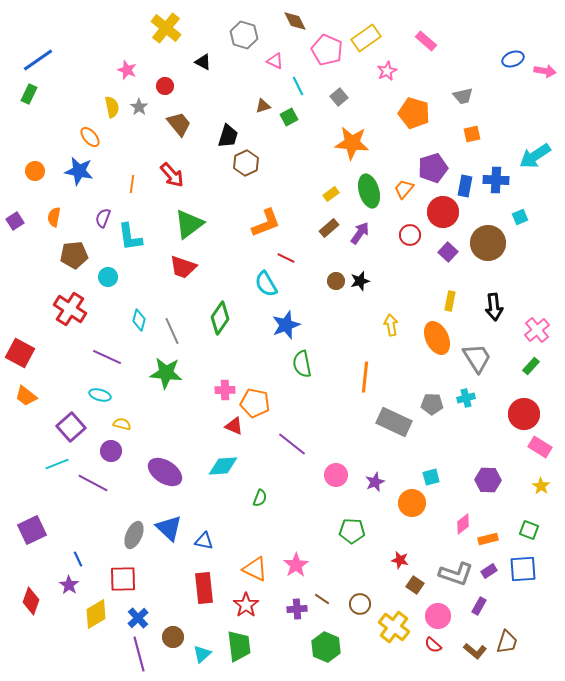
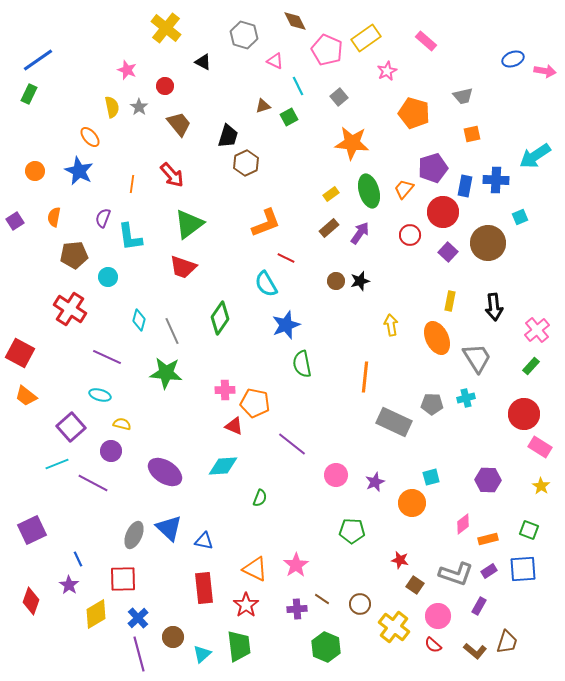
blue star at (79, 171): rotated 16 degrees clockwise
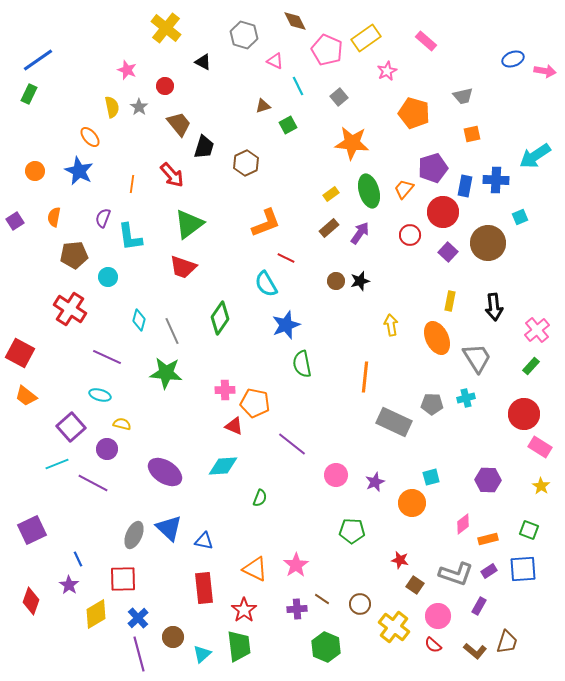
green square at (289, 117): moved 1 px left, 8 px down
black trapezoid at (228, 136): moved 24 px left, 11 px down
purple circle at (111, 451): moved 4 px left, 2 px up
red star at (246, 605): moved 2 px left, 5 px down
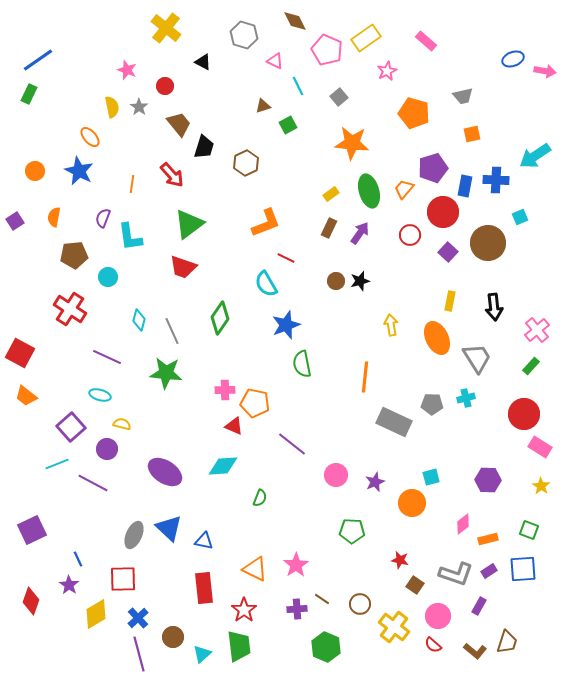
brown rectangle at (329, 228): rotated 24 degrees counterclockwise
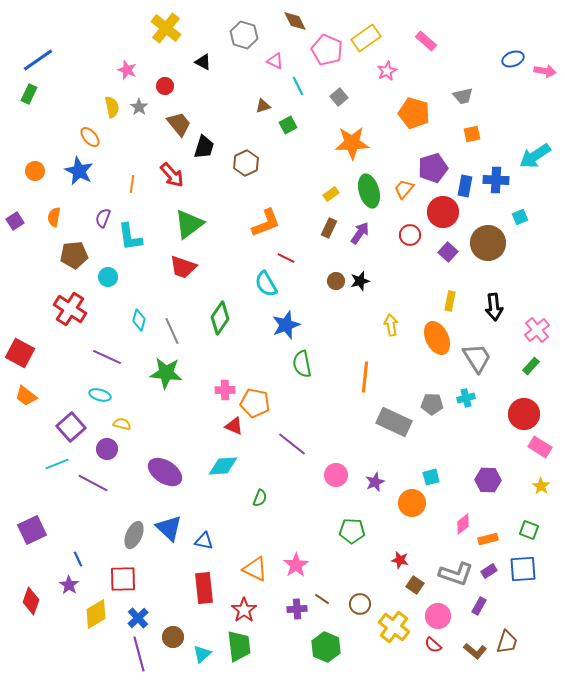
orange star at (352, 143): rotated 8 degrees counterclockwise
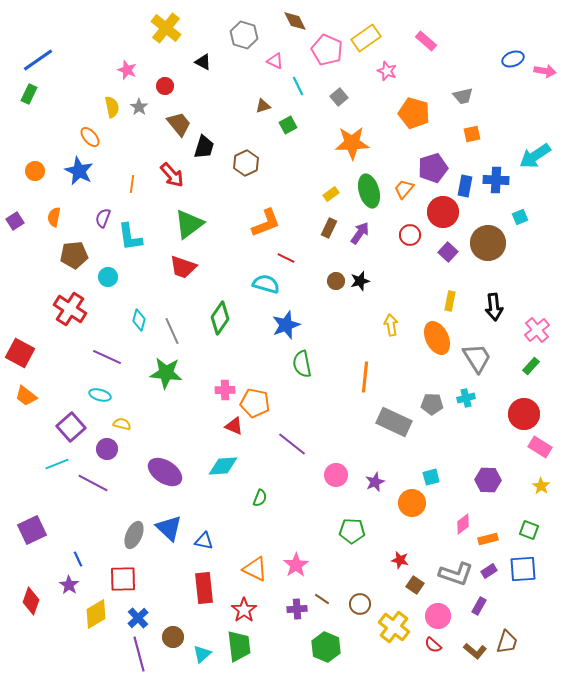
pink star at (387, 71): rotated 24 degrees counterclockwise
cyan semicircle at (266, 284): rotated 136 degrees clockwise
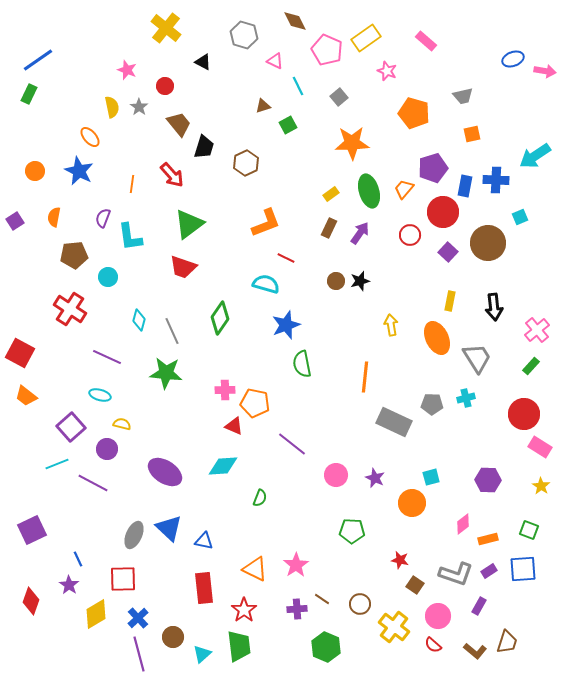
purple star at (375, 482): moved 4 px up; rotated 24 degrees counterclockwise
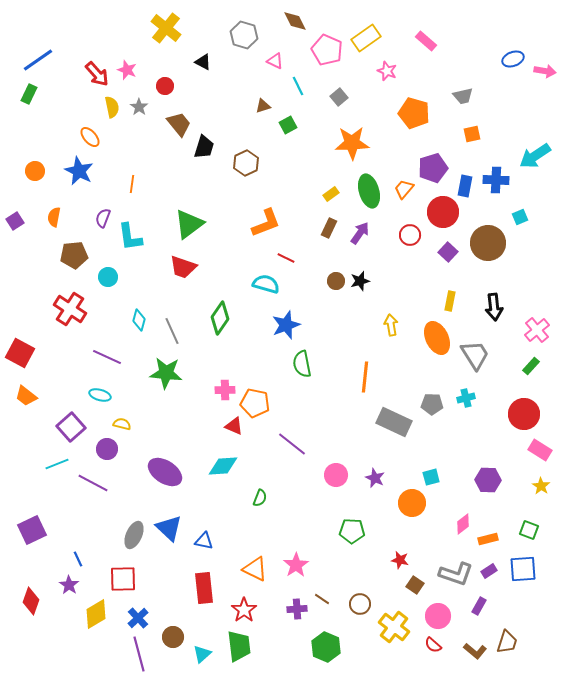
red arrow at (172, 175): moved 75 px left, 101 px up
gray trapezoid at (477, 358): moved 2 px left, 3 px up
pink rectangle at (540, 447): moved 3 px down
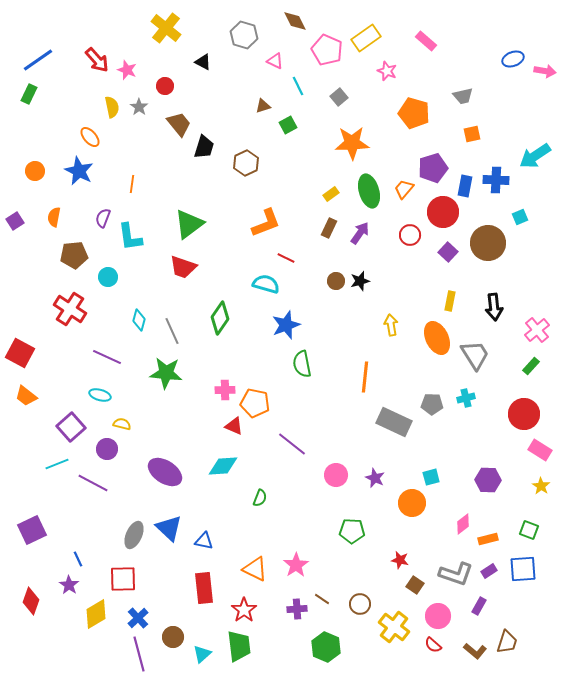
red arrow at (97, 74): moved 14 px up
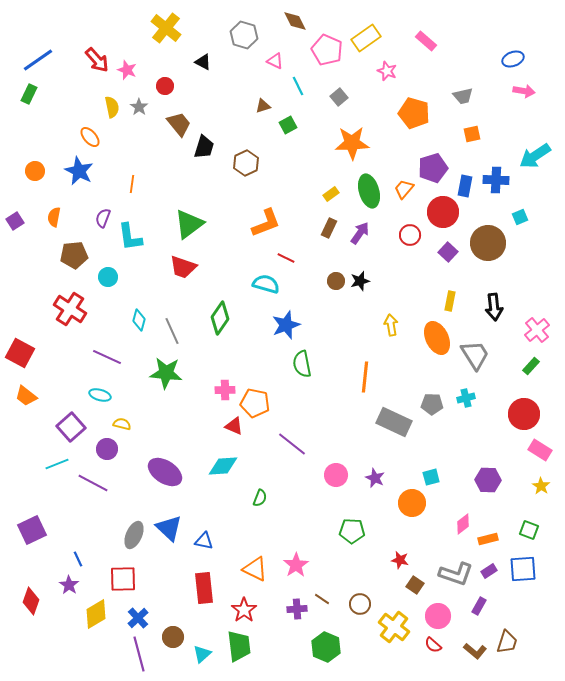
pink arrow at (545, 71): moved 21 px left, 20 px down
